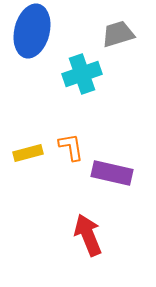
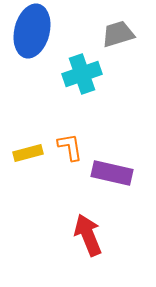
orange L-shape: moved 1 px left
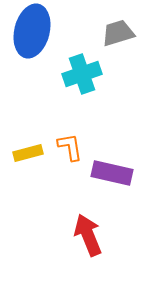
gray trapezoid: moved 1 px up
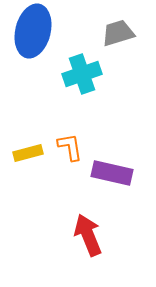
blue ellipse: moved 1 px right
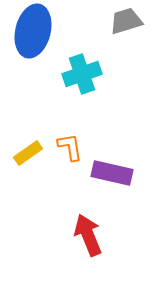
gray trapezoid: moved 8 px right, 12 px up
yellow rectangle: rotated 20 degrees counterclockwise
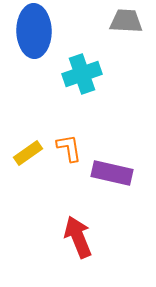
gray trapezoid: rotated 20 degrees clockwise
blue ellipse: moved 1 px right; rotated 15 degrees counterclockwise
orange L-shape: moved 1 px left, 1 px down
red arrow: moved 10 px left, 2 px down
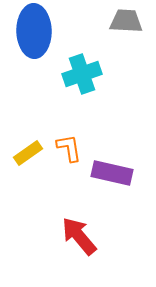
red arrow: moved 1 px right, 1 px up; rotated 18 degrees counterclockwise
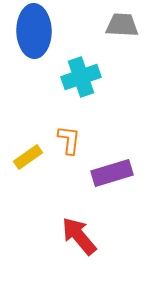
gray trapezoid: moved 4 px left, 4 px down
cyan cross: moved 1 px left, 3 px down
orange L-shape: moved 8 px up; rotated 16 degrees clockwise
yellow rectangle: moved 4 px down
purple rectangle: rotated 30 degrees counterclockwise
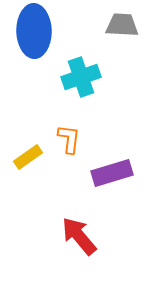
orange L-shape: moved 1 px up
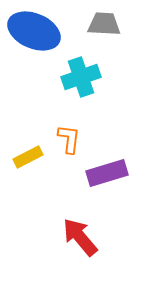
gray trapezoid: moved 18 px left, 1 px up
blue ellipse: rotated 66 degrees counterclockwise
yellow rectangle: rotated 8 degrees clockwise
purple rectangle: moved 5 px left
red arrow: moved 1 px right, 1 px down
